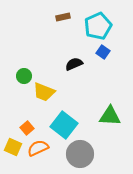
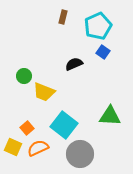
brown rectangle: rotated 64 degrees counterclockwise
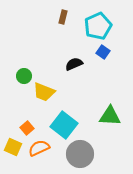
orange semicircle: moved 1 px right
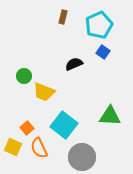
cyan pentagon: moved 1 px right, 1 px up
orange semicircle: rotated 90 degrees counterclockwise
gray circle: moved 2 px right, 3 px down
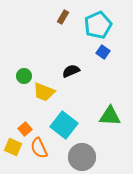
brown rectangle: rotated 16 degrees clockwise
cyan pentagon: moved 1 px left
black semicircle: moved 3 px left, 7 px down
orange square: moved 2 px left, 1 px down
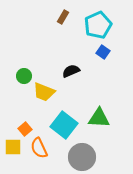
green triangle: moved 11 px left, 2 px down
yellow square: rotated 24 degrees counterclockwise
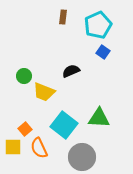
brown rectangle: rotated 24 degrees counterclockwise
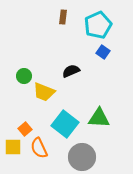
cyan square: moved 1 px right, 1 px up
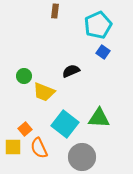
brown rectangle: moved 8 px left, 6 px up
